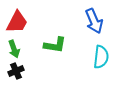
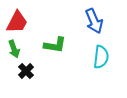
black cross: moved 10 px right; rotated 21 degrees counterclockwise
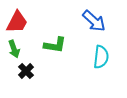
blue arrow: rotated 25 degrees counterclockwise
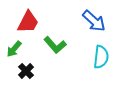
red trapezoid: moved 11 px right
green L-shape: rotated 40 degrees clockwise
green arrow: rotated 60 degrees clockwise
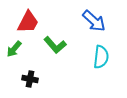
black cross: moved 4 px right, 8 px down; rotated 35 degrees counterclockwise
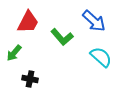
green L-shape: moved 7 px right, 8 px up
green arrow: moved 4 px down
cyan semicircle: rotated 55 degrees counterclockwise
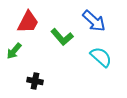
green arrow: moved 2 px up
black cross: moved 5 px right, 2 px down
